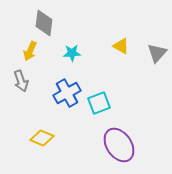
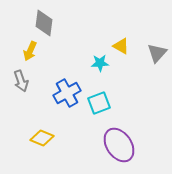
cyan star: moved 28 px right, 10 px down
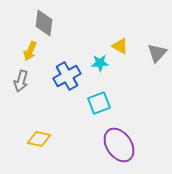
yellow triangle: moved 1 px left
gray arrow: rotated 35 degrees clockwise
blue cross: moved 17 px up
yellow diamond: moved 3 px left, 1 px down; rotated 10 degrees counterclockwise
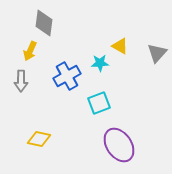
gray arrow: rotated 15 degrees counterclockwise
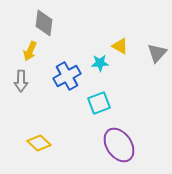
yellow diamond: moved 4 px down; rotated 30 degrees clockwise
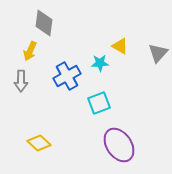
gray triangle: moved 1 px right
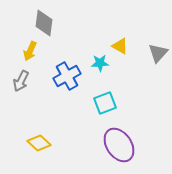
gray arrow: rotated 25 degrees clockwise
cyan square: moved 6 px right
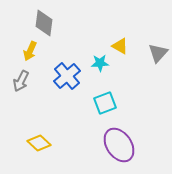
blue cross: rotated 12 degrees counterclockwise
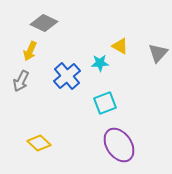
gray diamond: rotated 72 degrees counterclockwise
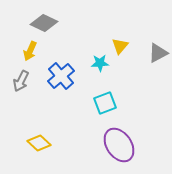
yellow triangle: rotated 42 degrees clockwise
gray triangle: rotated 20 degrees clockwise
blue cross: moved 6 px left
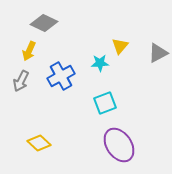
yellow arrow: moved 1 px left
blue cross: rotated 12 degrees clockwise
